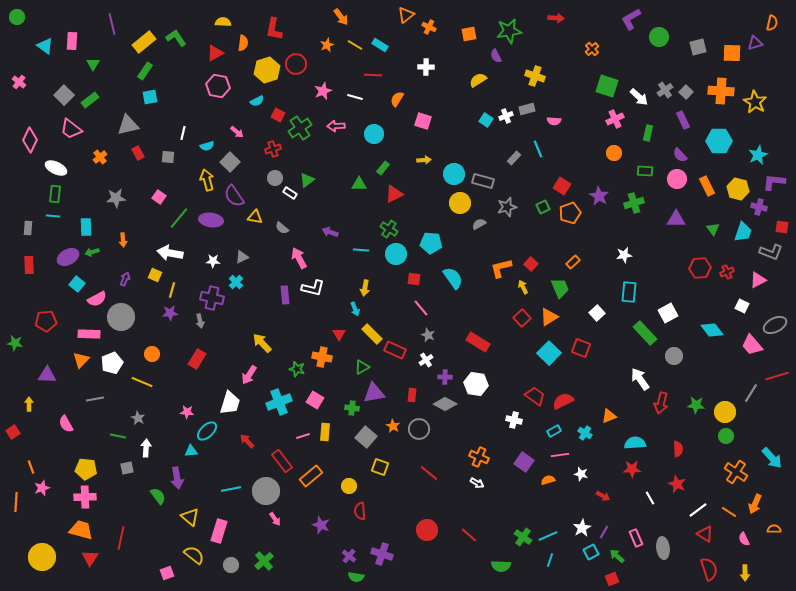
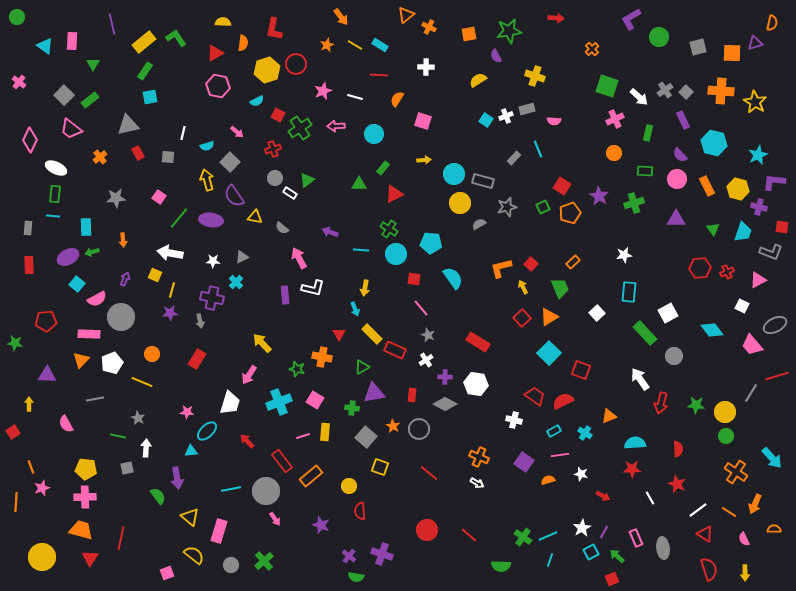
red line at (373, 75): moved 6 px right
cyan hexagon at (719, 141): moved 5 px left, 2 px down; rotated 15 degrees clockwise
red square at (581, 348): moved 22 px down
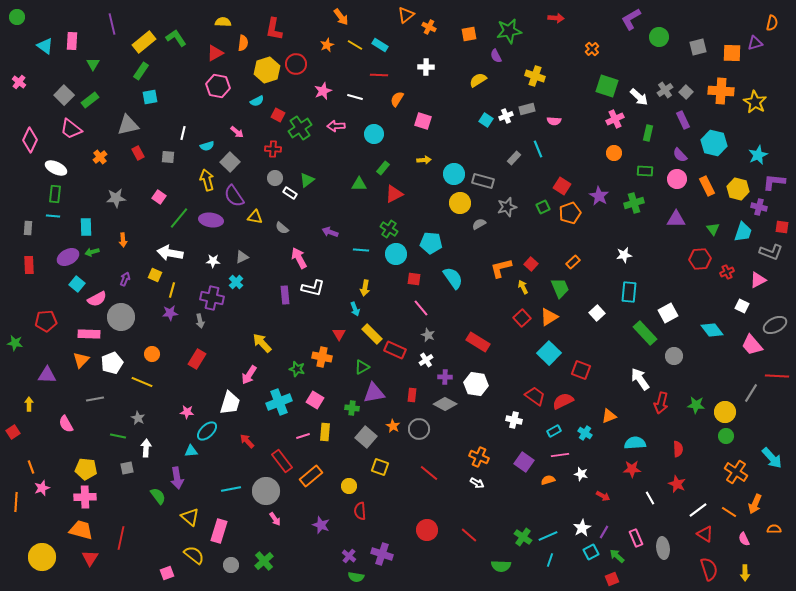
green rectangle at (145, 71): moved 4 px left
red cross at (273, 149): rotated 21 degrees clockwise
red hexagon at (700, 268): moved 9 px up
red line at (777, 376): rotated 20 degrees clockwise
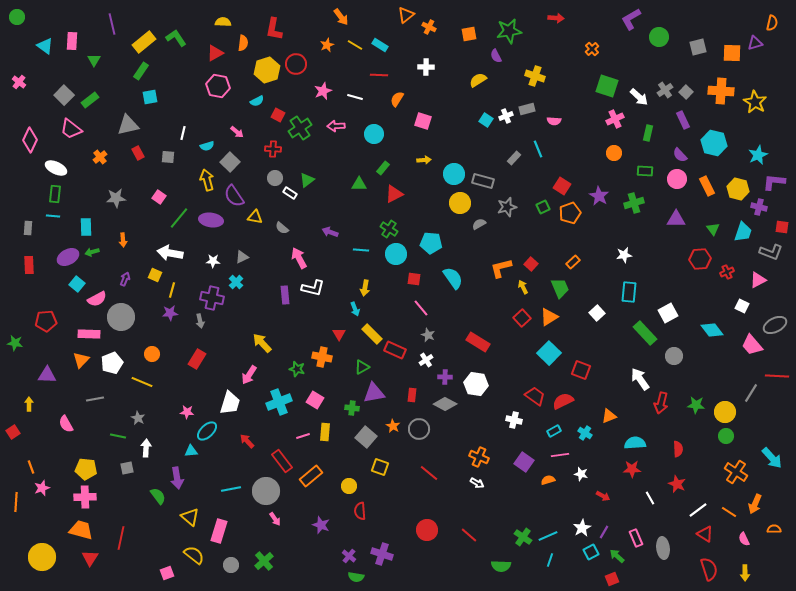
green triangle at (93, 64): moved 1 px right, 4 px up
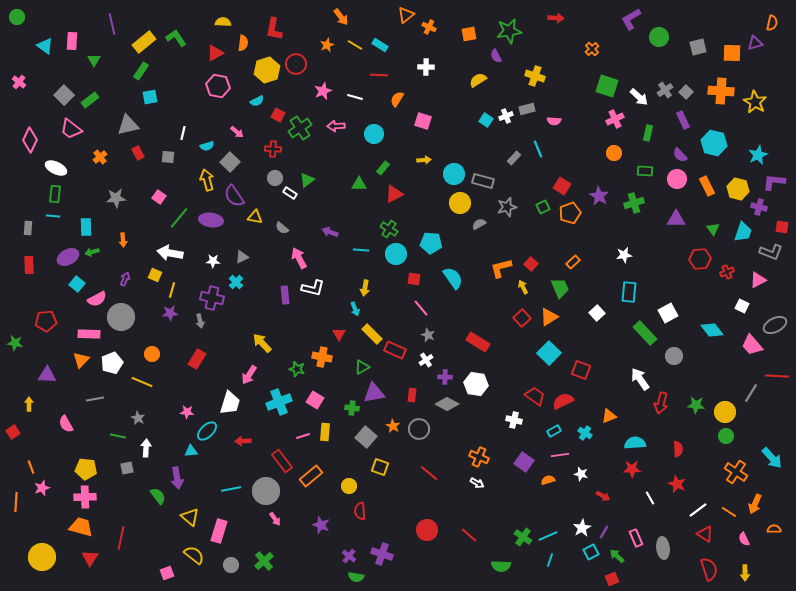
gray diamond at (445, 404): moved 2 px right
red arrow at (247, 441): moved 4 px left; rotated 49 degrees counterclockwise
orange trapezoid at (81, 530): moved 3 px up
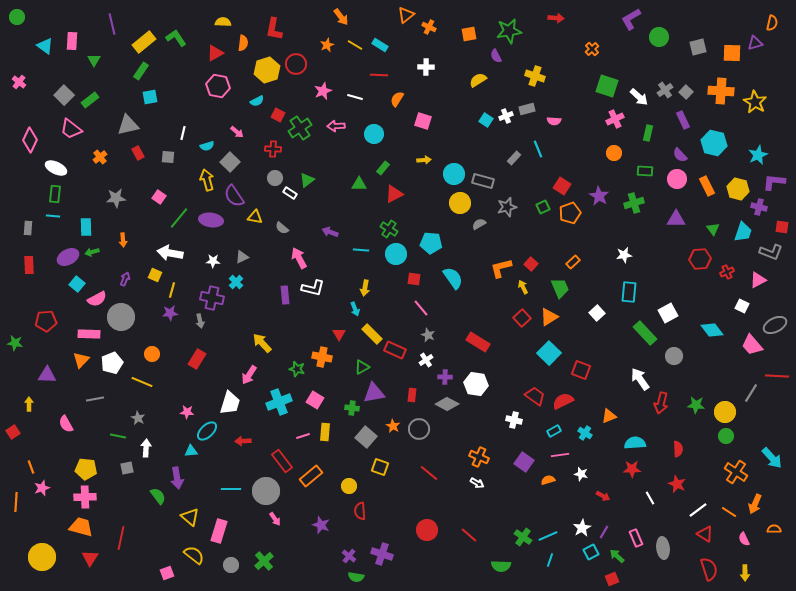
cyan line at (231, 489): rotated 12 degrees clockwise
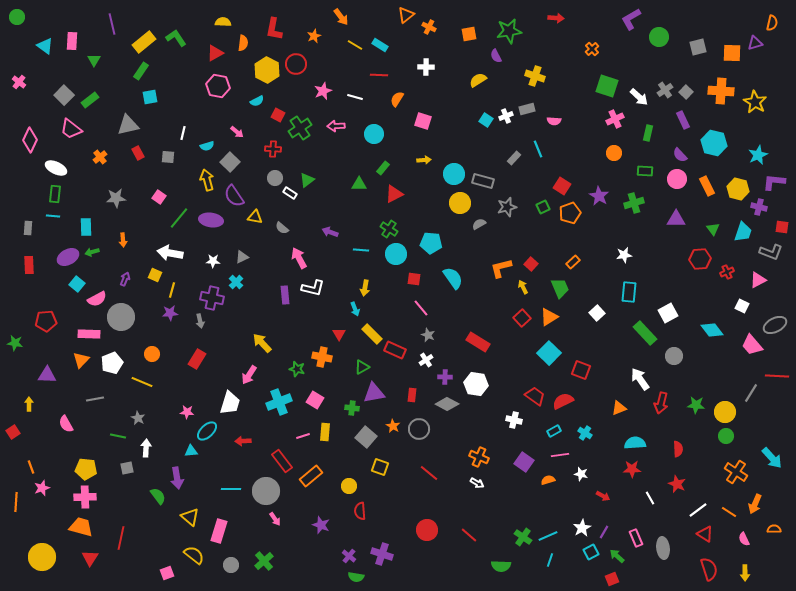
orange star at (327, 45): moved 13 px left, 9 px up
yellow hexagon at (267, 70): rotated 15 degrees counterclockwise
orange triangle at (609, 416): moved 10 px right, 8 px up
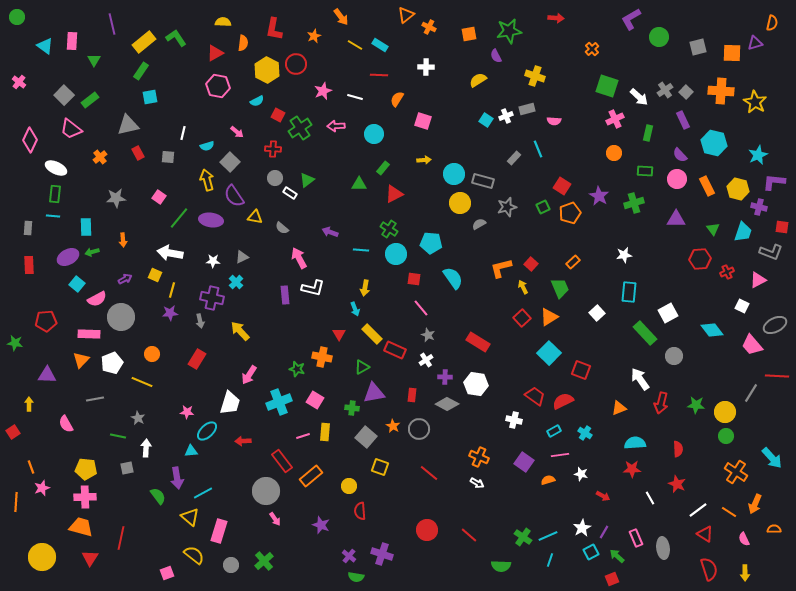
purple arrow at (125, 279): rotated 40 degrees clockwise
yellow arrow at (262, 343): moved 22 px left, 12 px up
cyan line at (231, 489): moved 28 px left, 4 px down; rotated 30 degrees counterclockwise
